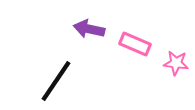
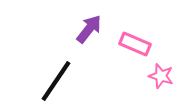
purple arrow: rotated 116 degrees clockwise
pink star: moved 15 px left, 13 px down; rotated 10 degrees clockwise
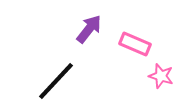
black line: rotated 9 degrees clockwise
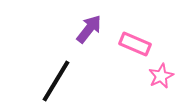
pink star: rotated 30 degrees clockwise
black line: rotated 12 degrees counterclockwise
